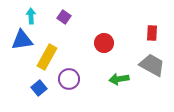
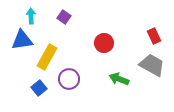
red rectangle: moved 2 px right, 3 px down; rotated 28 degrees counterclockwise
green arrow: rotated 30 degrees clockwise
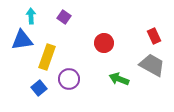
yellow rectangle: rotated 10 degrees counterclockwise
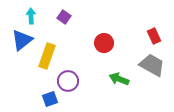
blue triangle: rotated 30 degrees counterclockwise
yellow rectangle: moved 1 px up
purple circle: moved 1 px left, 2 px down
blue square: moved 11 px right, 11 px down; rotated 21 degrees clockwise
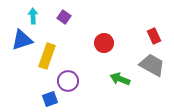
cyan arrow: moved 2 px right
blue triangle: rotated 20 degrees clockwise
green arrow: moved 1 px right
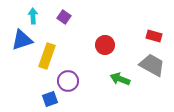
red rectangle: rotated 49 degrees counterclockwise
red circle: moved 1 px right, 2 px down
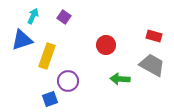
cyan arrow: rotated 28 degrees clockwise
red circle: moved 1 px right
green arrow: rotated 18 degrees counterclockwise
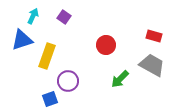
green arrow: rotated 48 degrees counterclockwise
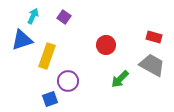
red rectangle: moved 1 px down
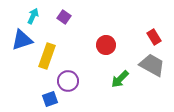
red rectangle: rotated 42 degrees clockwise
